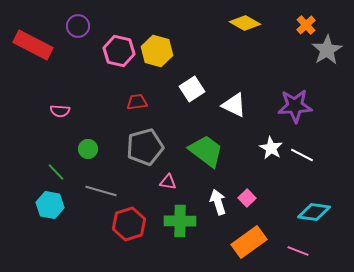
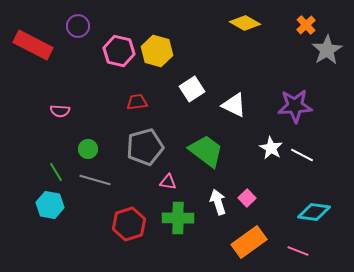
green line: rotated 12 degrees clockwise
gray line: moved 6 px left, 11 px up
green cross: moved 2 px left, 3 px up
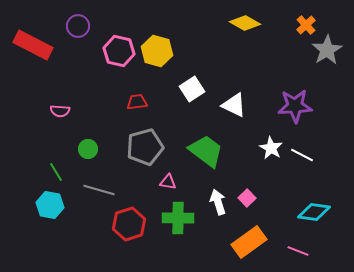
gray line: moved 4 px right, 10 px down
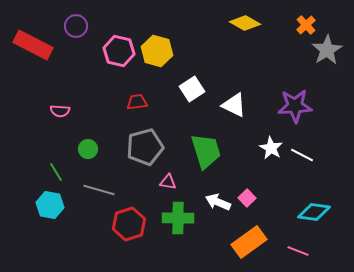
purple circle: moved 2 px left
green trapezoid: rotated 36 degrees clockwise
white arrow: rotated 50 degrees counterclockwise
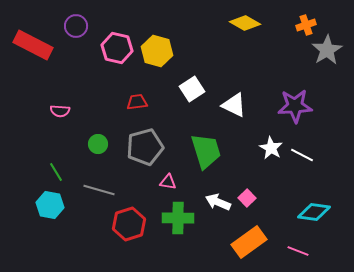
orange cross: rotated 24 degrees clockwise
pink hexagon: moved 2 px left, 3 px up
green circle: moved 10 px right, 5 px up
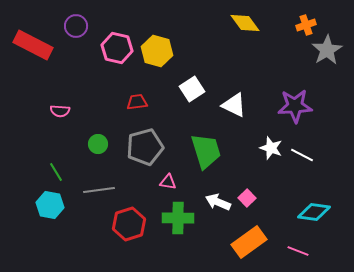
yellow diamond: rotated 24 degrees clockwise
white star: rotated 10 degrees counterclockwise
gray line: rotated 24 degrees counterclockwise
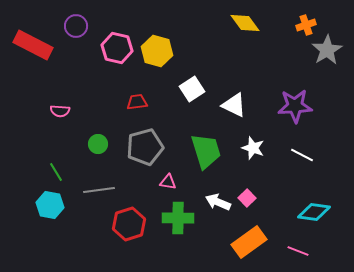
white star: moved 18 px left
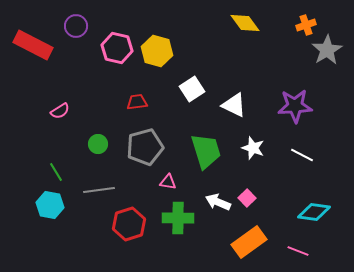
pink semicircle: rotated 36 degrees counterclockwise
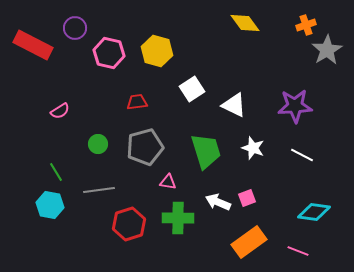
purple circle: moved 1 px left, 2 px down
pink hexagon: moved 8 px left, 5 px down
pink square: rotated 24 degrees clockwise
